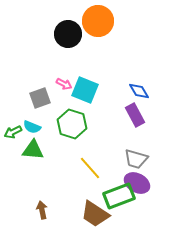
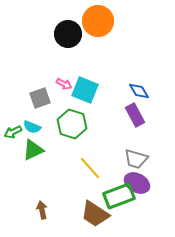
green triangle: rotated 30 degrees counterclockwise
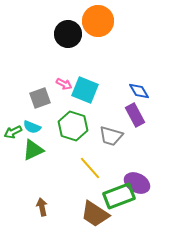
green hexagon: moved 1 px right, 2 px down
gray trapezoid: moved 25 px left, 23 px up
brown arrow: moved 3 px up
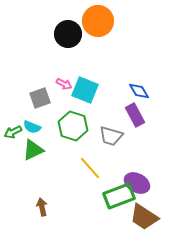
brown trapezoid: moved 49 px right, 3 px down
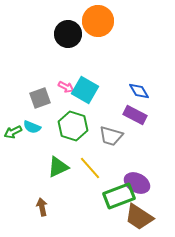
pink arrow: moved 2 px right, 3 px down
cyan square: rotated 8 degrees clockwise
purple rectangle: rotated 35 degrees counterclockwise
green triangle: moved 25 px right, 17 px down
brown trapezoid: moved 5 px left
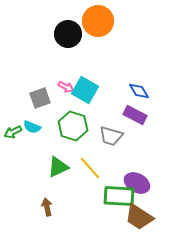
green rectangle: rotated 24 degrees clockwise
brown arrow: moved 5 px right
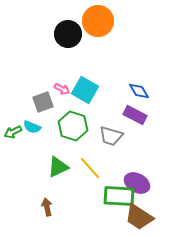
pink arrow: moved 4 px left, 2 px down
gray square: moved 3 px right, 4 px down
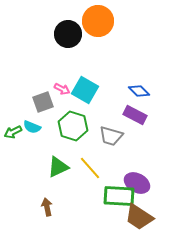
blue diamond: rotated 15 degrees counterclockwise
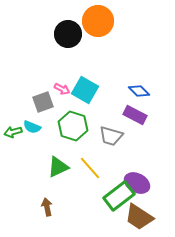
green arrow: rotated 12 degrees clockwise
green rectangle: rotated 40 degrees counterclockwise
